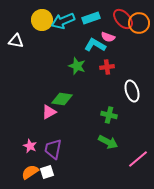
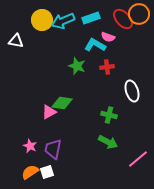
orange circle: moved 9 px up
green diamond: moved 4 px down
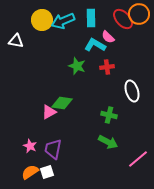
cyan rectangle: rotated 72 degrees counterclockwise
pink semicircle: rotated 24 degrees clockwise
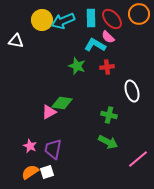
red ellipse: moved 11 px left
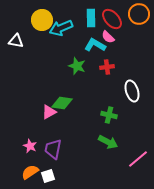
cyan arrow: moved 2 px left, 7 px down
white square: moved 1 px right, 4 px down
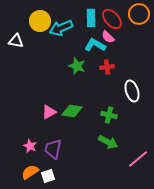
yellow circle: moved 2 px left, 1 px down
green diamond: moved 10 px right, 8 px down
